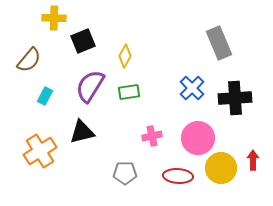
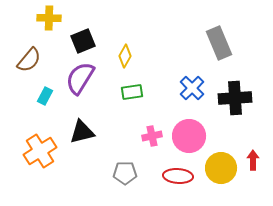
yellow cross: moved 5 px left
purple semicircle: moved 10 px left, 8 px up
green rectangle: moved 3 px right
pink circle: moved 9 px left, 2 px up
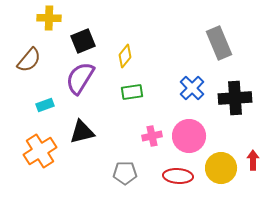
yellow diamond: rotated 10 degrees clockwise
cyan rectangle: moved 9 px down; rotated 42 degrees clockwise
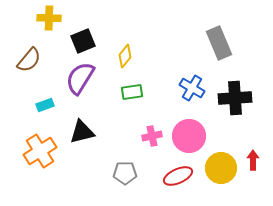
blue cross: rotated 15 degrees counterclockwise
red ellipse: rotated 28 degrees counterclockwise
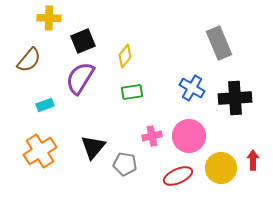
black triangle: moved 11 px right, 15 px down; rotated 36 degrees counterclockwise
gray pentagon: moved 9 px up; rotated 10 degrees clockwise
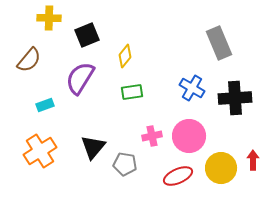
black square: moved 4 px right, 6 px up
